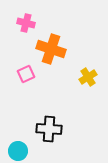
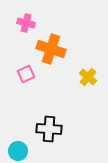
yellow cross: rotated 18 degrees counterclockwise
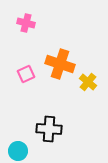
orange cross: moved 9 px right, 15 px down
yellow cross: moved 5 px down
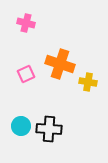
yellow cross: rotated 30 degrees counterclockwise
cyan circle: moved 3 px right, 25 px up
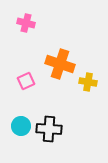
pink square: moved 7 px down
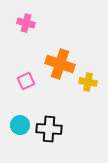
cyan circle: moved 1 px left, 1 px up
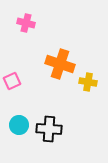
pink square: moved 14 px left
cyan circle: moved 1 px left
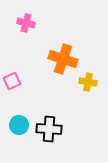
orange cross: moved 3 px right, 5 px up
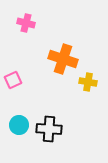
pink square: moved 1 px right, 1 px up
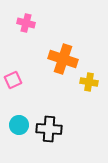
yellow cross: moved 1 px right
